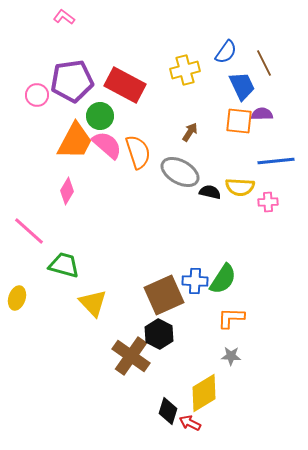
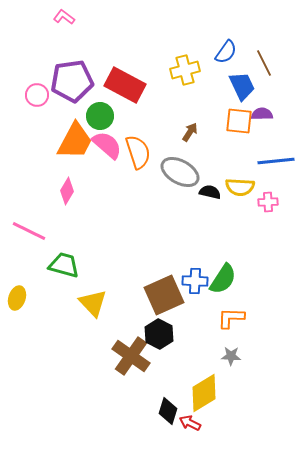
pink line: rotated 16 degrees counterclockwise
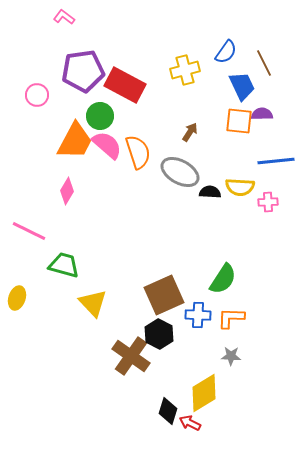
purple pentagon: moved 11 px right, 10 px up
black semicircle: rotated 10 degrees counterclockwise
blue cross: moved 3 px right, 34 px down
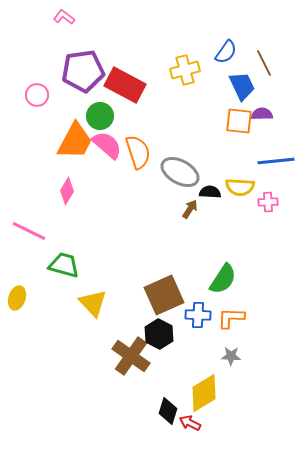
brown arrow: moved 77 px down
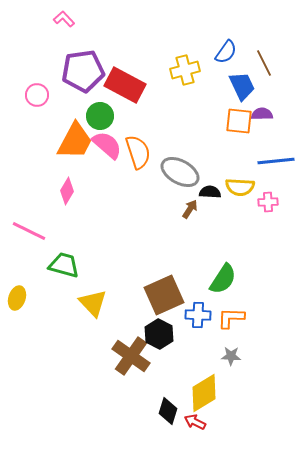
pink L-shape: moved 2 px down; rotated 10 degrees clockwise
red arrow: moved 5 px right, 1 px up
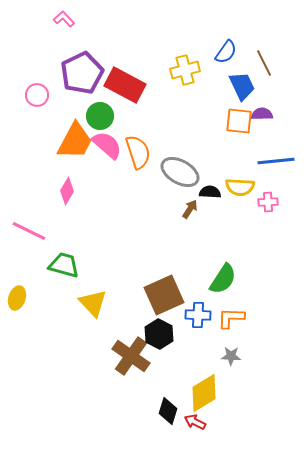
purple pentagon: moved 1 px left, 2 px down; rotated 18 degrees counterclockwise
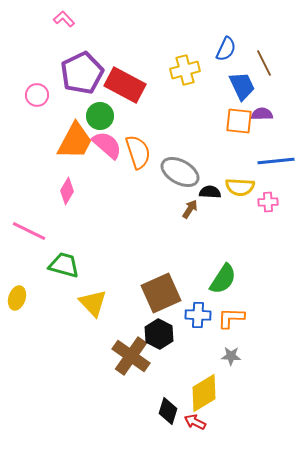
blue semicircle: moved 3 px up; rotated 10 degrees counterclockwise
brown square: moved 3 px left, 2 px up
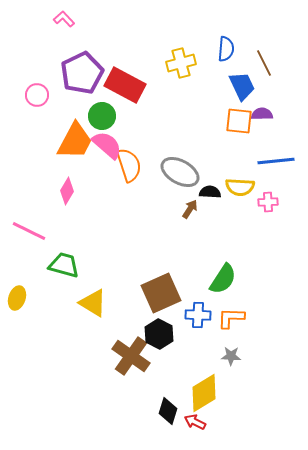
blue semicircle: rotated 20 degrees counterclockwise
yellow cross: moved 4 px left, 7 px up
green circle: moved 2 px right
orange semicircle: moved 9 px left, 13 px down
yellow triangle: rotated 16 degrees counterclockwise
